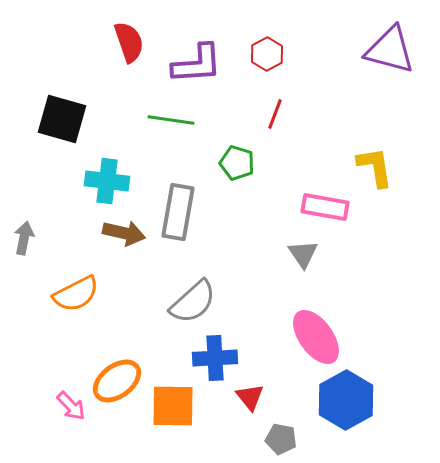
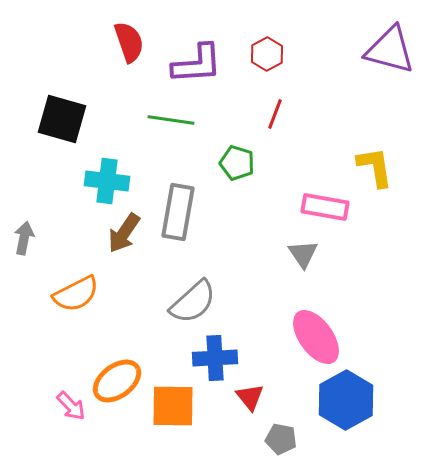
brown arrow: rotated 111 degrees clockwise
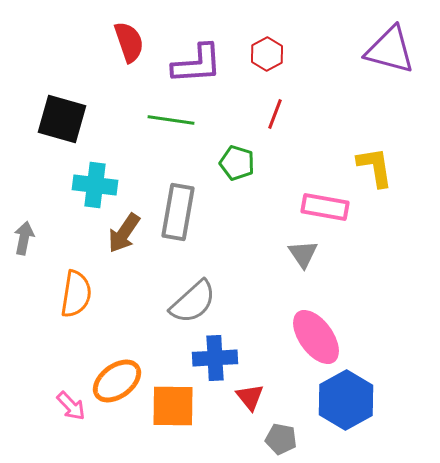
cyan cross: moved 12 px left, 4 px down
orange semicircle: rotated 54 degrees counterclockwise
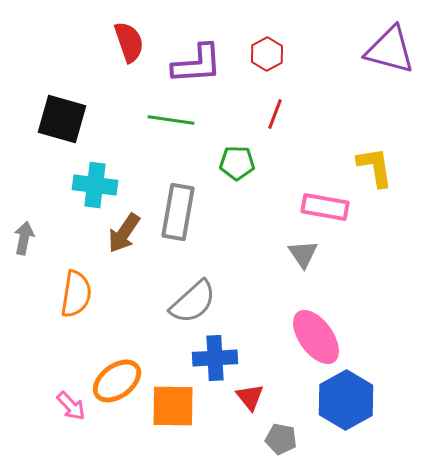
green pentagon: rotated 16 degrees counterclockwise
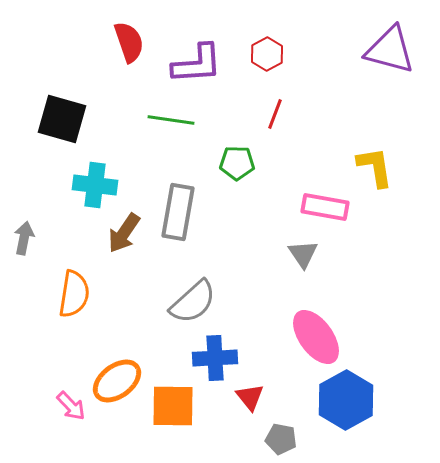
orange semicircle: moved 2 px left
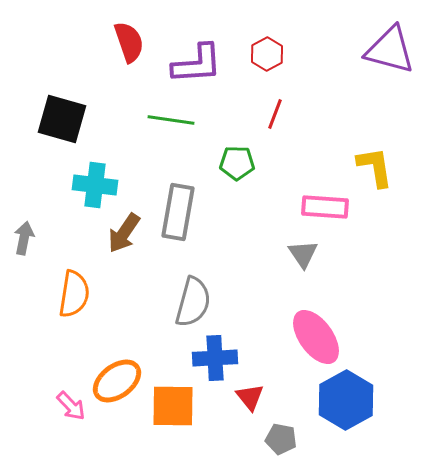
pink rectangle: rotated 6 degrees counterclockwise
gray semicircle: rotated 33 degrees counterclockwise
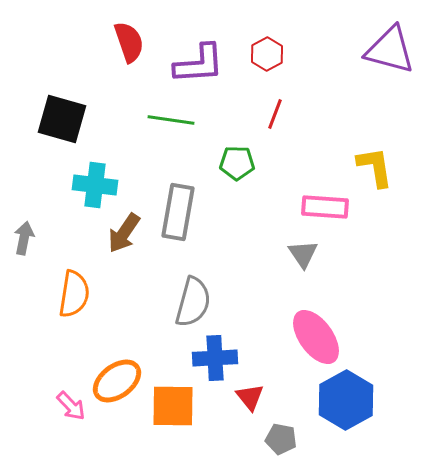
purple L-shape: moved 2 px right
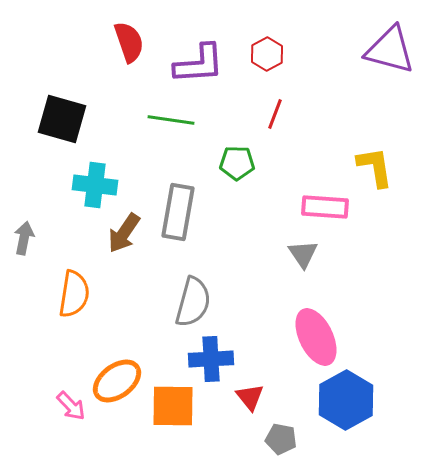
pink ellipse: rotated 10 degrees clockwise
blue cross: moved 4 px left, 1 px down
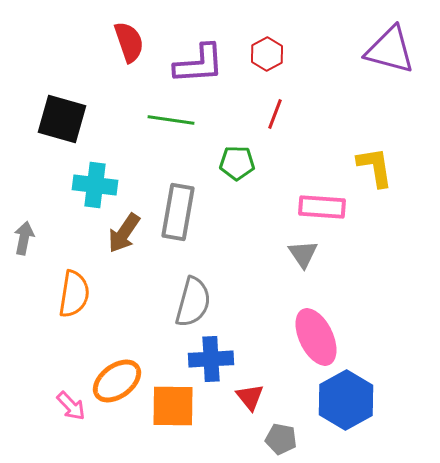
pink rectangle: moved 3 px left
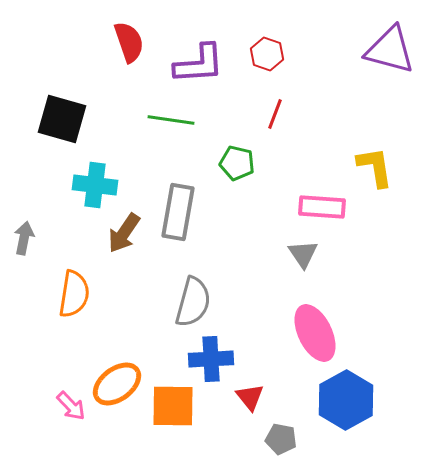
red hexagon: rotated 12 degrees counterclockwise
green pentagon: rotated 12 degrees clockwise
pink ellipse: moved 1 px left, 4 px up
orange ellipse: moved 3 px down
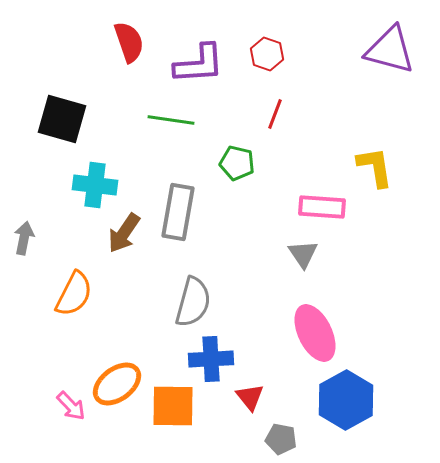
orange semicircle: rotated 18 degrees clockwise
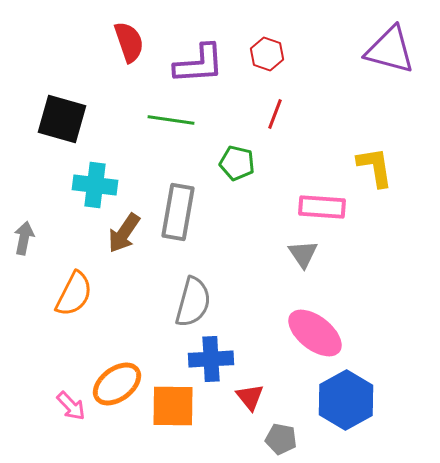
pink ellipse: rotated 26 degrees counterclockwise
